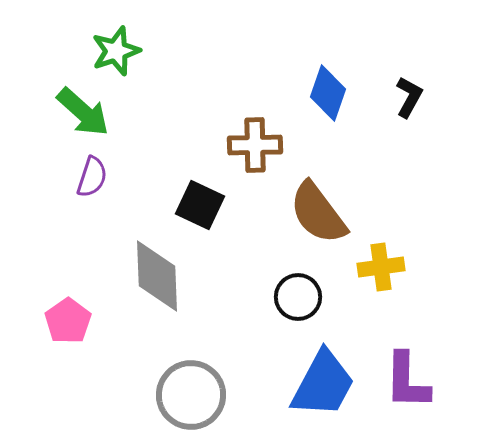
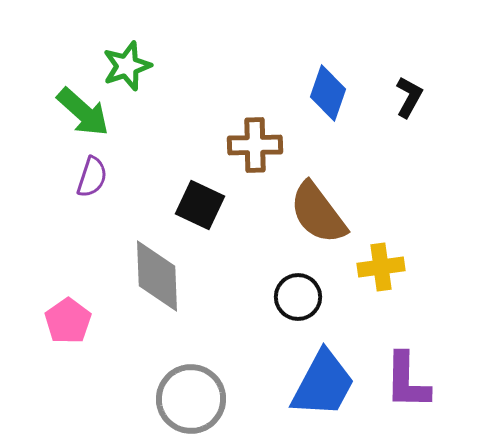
green star: moved 11 px right, 15 px down
gray circle: moved 4 px down
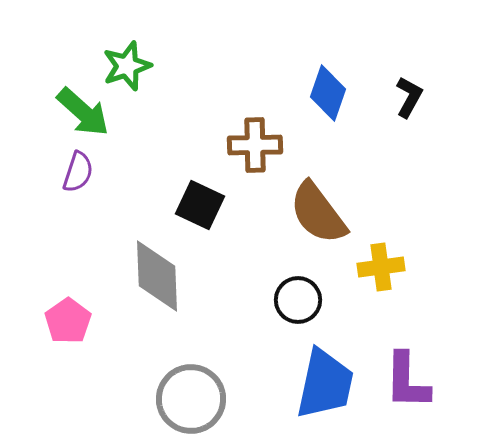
purple semicircle: moved 14 px left, 5 px up
black circle: moved 3 px down
blue trapezoid: moved 2 px right; rotated 16 degrees counterclockwise
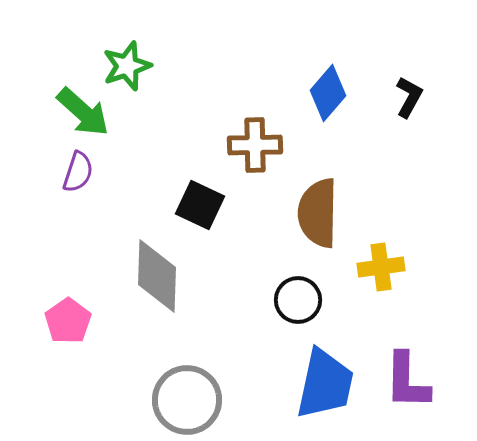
blue diamond: rotated 22 degrees clockwise
brown semicircle: rotated 38 degrees clockwise
gray diamond: rotated 4 degrees clockwise
gray circle: moved 4 px left, 1 px down
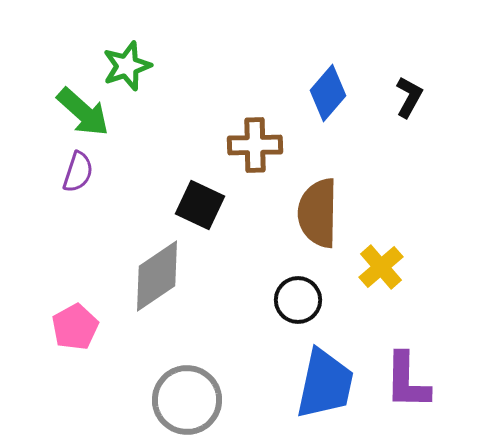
yellow cross: rotated 33 degrees counterclockwise
gray diamond: rotated 54 degrees clockwise
pink pentagon: moved 7 px right, 6 px down; rotated 6 degrees clockwise
